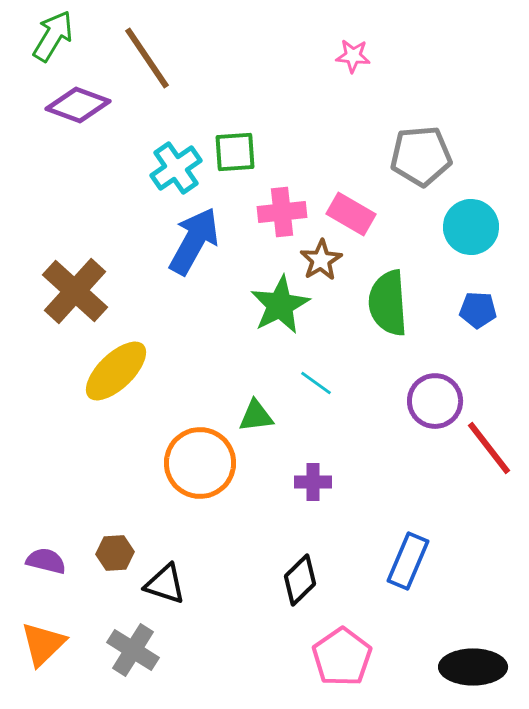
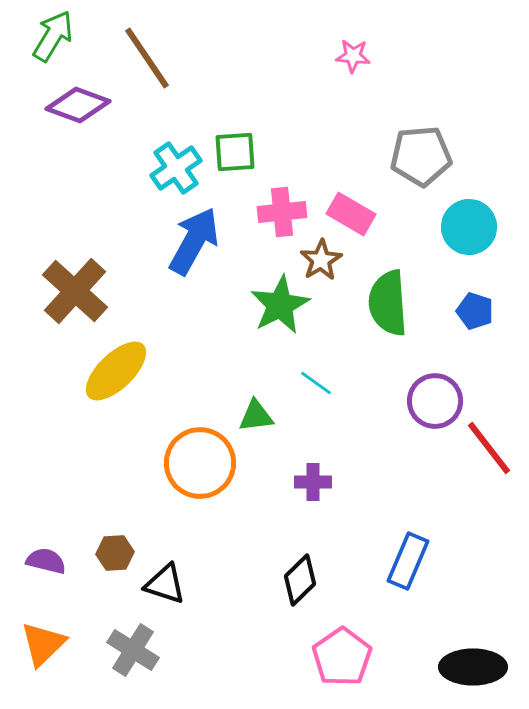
cyan circle: moved 2 px left
blue pentagon: moved 3 px left, 1 px down; rotated 15 degrees clockwise
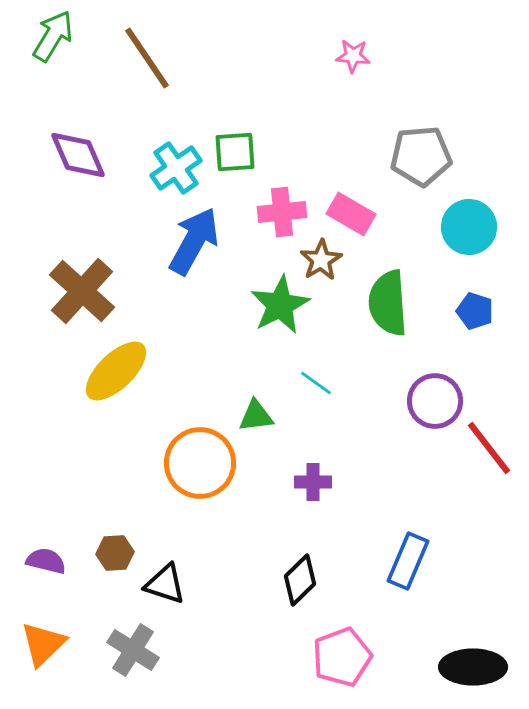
purple diamond: moved 50 px down; rotated 46 degrees clockwise
brown cross: moved 7 px right
pink pentagon: rotated 14 degrees clockwise
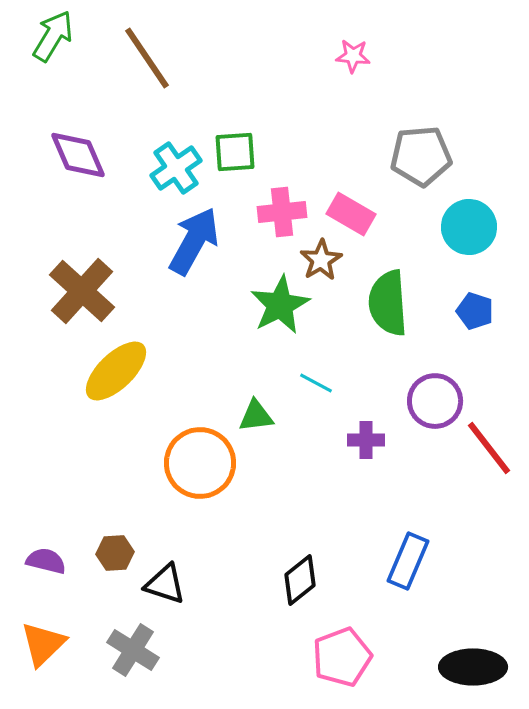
cyan line: rotated 8 degrees counterclockwise
purple cross: moved 53 px right, 42 px up
black diamond: rotated 6 degrees clockwise
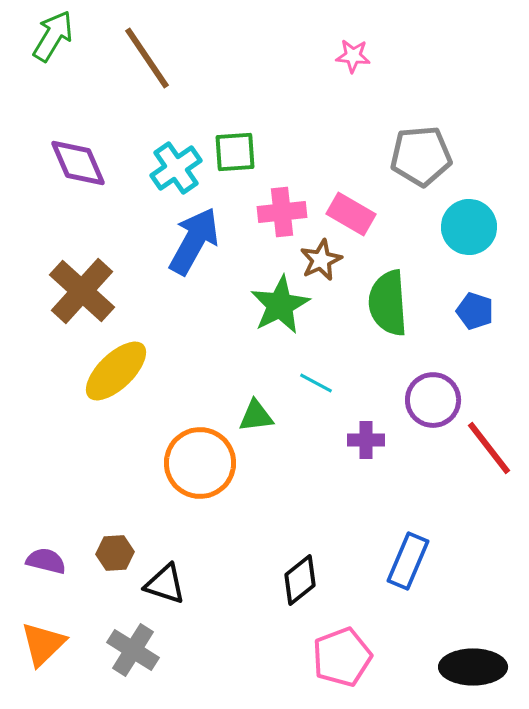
purple diamond: moved 8 px down
brown star: rotated 6 degrees clockwise
purple circle: moved 2 px left, 1 px up
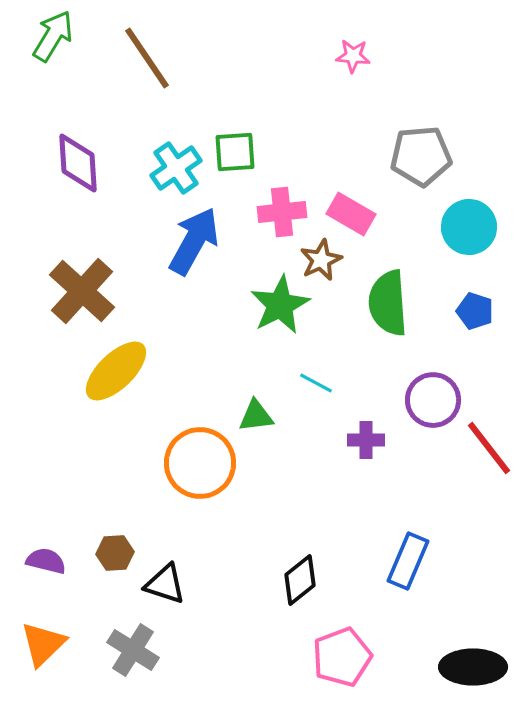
purple diamond: rotated 20 degrees clockwise
